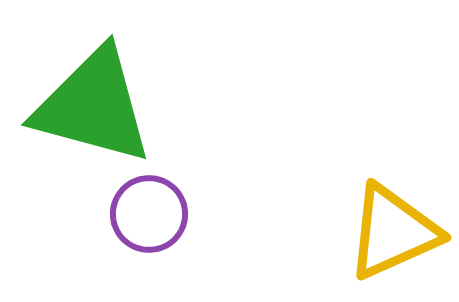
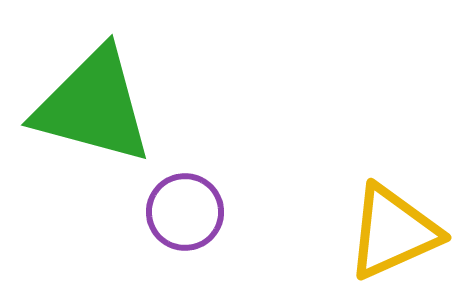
purple circle: moved 36 px right, 2 px up
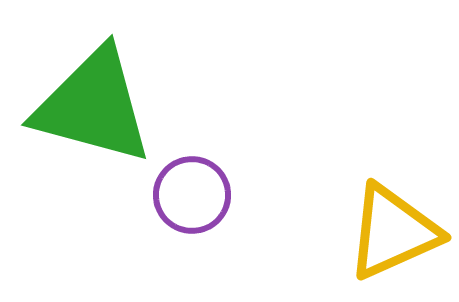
purple circle: moved 7 px right, 17 px up
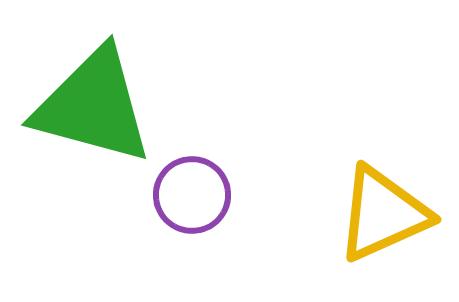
yellow triangle: moved 10 px left, 18 px up
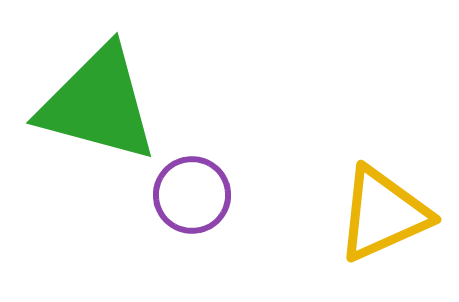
green triangle: moved 5 px right, 2 px up
